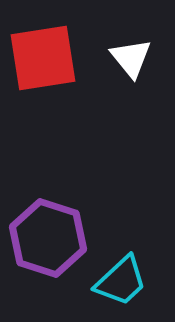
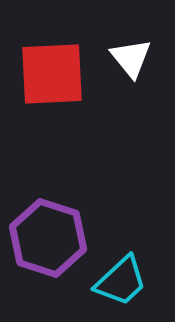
red square: moved 9 px right, 16 px down; rotated 6 degrees clockwise
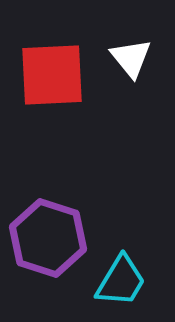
red square: moved 1 px down
cyan trapezoid: rotated 16 degrees counterclockwise
